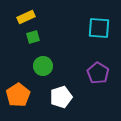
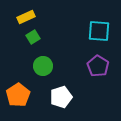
cyan square: moved 3 px down
green square: rotated 16 degrees counterclockwise
purple pentagon: moved 7 px up
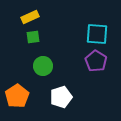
yellow rectangle: moved 4 px right
cyan square: moved 2 px left, 3 px down
green square: rotated 24 degrees clockwise
purple pentagon: moved 2 px left, 5 px up
orange pentagon: moved 1 px left, 1 px down
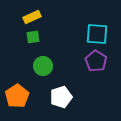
yellow rectangle: moved 2 px right
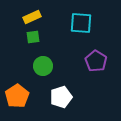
cyan square: moved 16 px left, 11 px up
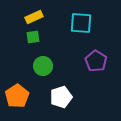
yellow rectangle: moved 2 px right
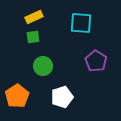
white pentagon: moved 1 px right
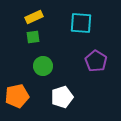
orange pentagon: rotated 20 degrees clockwise
